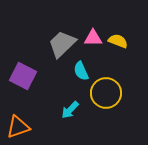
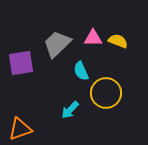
gray trapezoid: moved 5 px left
purple square: moved 2 px left, 13 px up; rotated 36 degrees counterclockwise
orange triangle: moved 2 px right, 2 px down
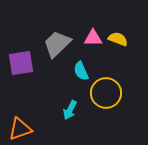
yellow semicircle: moved 2 px up
cyan arrow: rotated 18 degrees counterclockwise
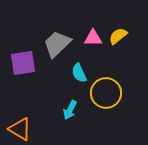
yellow semicircle: moved 3 px up; rotated 60 degrees counterclockwise
purple square: moved 2 px right
cyan semicircle: moved 2 px left, 2 px down
orange triangle: rotated 50 degrees clockwise
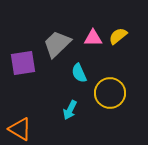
yellow circle: moved 4 px right
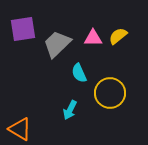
purple square: moved 34 px up
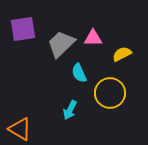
yellow semicircle: moved 4 px right, 18 px down; rotated 12 degrees clockwise
gray trapezoid: moved 4 px right
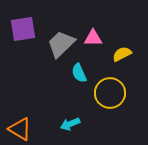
cyan arrow: moved 14 px down; rotated 42 degrees clockwise
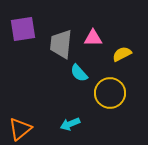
gray trapezoid: rotated 40 degrees counterclockwise
cyan semicircle: rotated 18 degrees counterclockwise
orange triangle: rotated 50 degrees clockwise
